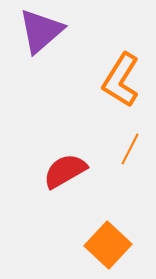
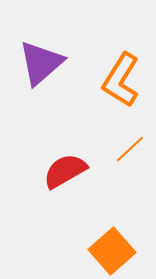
purple triangle: moved 32 px down
orange line: rotated 20 degrees clockwise
orange square: moved 4 px right, 6 px down; rotated 6 degrees clockwise
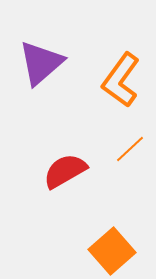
orange L-shape: rotated 4 degrees clockwise
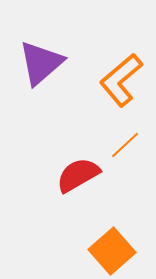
orange L-shape: rotated 14 degrees clockwise
orange line: moved 5 px left, 4 px up
red semicircle: moved 13 px right, 4 px down
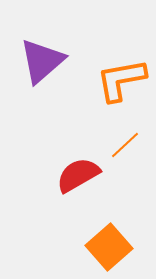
purple triangle: moved 1 px right, 2 px up
orange L-shape: rotated 30 degrees clockwise
orange square: moved 3 px left, 4 px up
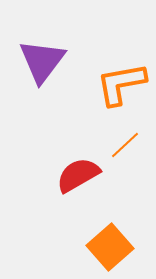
purple triangle: rotated 12 degrees counterclockwise
orange L-shape: moved 4 px down
orange square: moved 1 px right
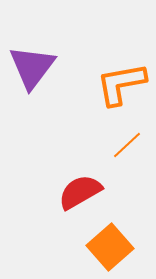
purple triangle: moved 10 px left, 6 px down
orange line: moved 2 px right
red semicircle: moved 2 px right, 17 px down
